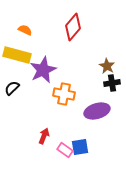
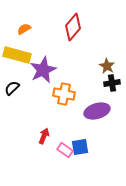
orange semicircle: moved 1 px left, 1 px up; rotated 56 degrees counterclockwise
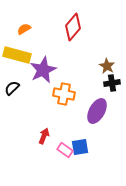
purple ellipse: rotated 45 degrees counterclockwise
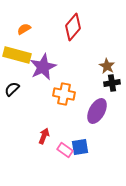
purple star: moved 3 px up
black semicircle: moved 1 px down
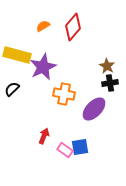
orange semicircle: moved 19 px right, 3 px up
black cross: moved 2 px left
purple ellipse: moved 3 px left, 2 px up; rotated 15 degrees clockwise
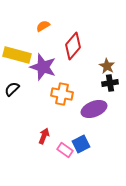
red diamond: moved 19 px down
purple star: rotated 28 degrees counterclockwise
orange cross: moved 2 px left
purple ellipse: rotated 25 degrees clockwise
blue square: moved 1 px right, 3 px up; rotated 18 degrees counterclockwise
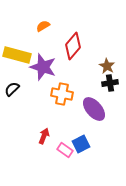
purple ellipse: rotated 70 degrees clockwise
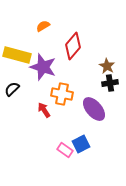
red arrow: moved 26 px up; rotated 56 degrees counterclockwise
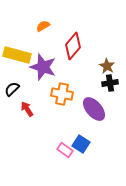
red arrow: moved 17 px left, 1 px up
blue square: rotated 30 degrees counterclockwise
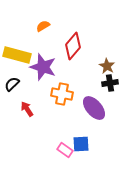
black semicircle: moved 5 px up
purple ellipse: moved 1 px up
blue square: rotated 36 degrees counterclockwise
